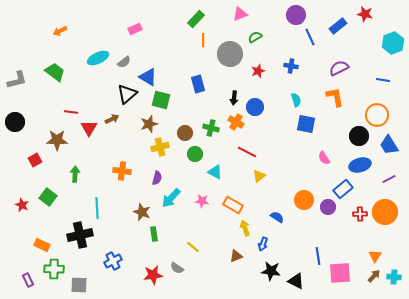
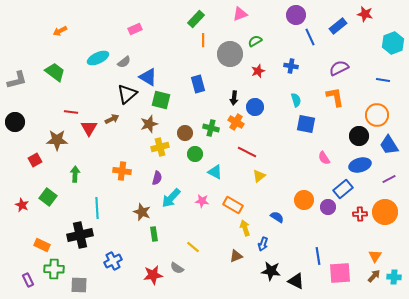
green semicircle at (255, 37): moved 4 px down
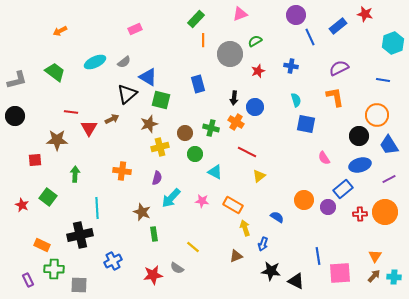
cyan ellipse at (98, 58): moved 3 px left, 4 px down
black circle at (15, 122): moved 6 px up
red square at (35, 160): rotated 24 degrees clockwise
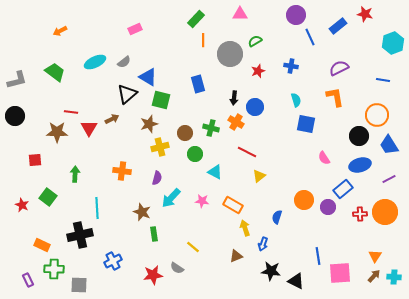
pink triangle at (240, 14): rotated 21 degrees clockwise
brown star at (57, 140): moved 8 px up
blue semicircle at (277, 217): rotated 104 degrees counterclockwise
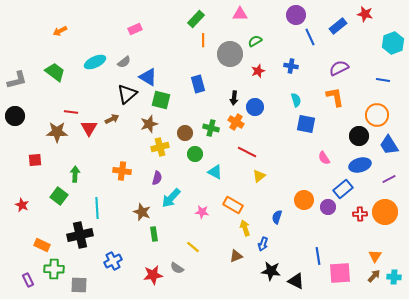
green square at (48, 197): moved 11 px right, 1 px up
pink star at (202, 201): moved 11 px down
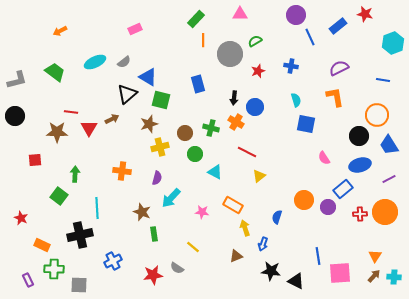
red star at (22, 205): moved 1 px left, 13 px down
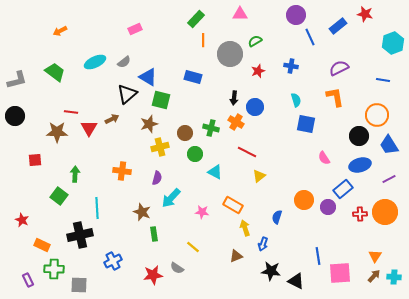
blue rectangle at (198, 84): moved 5 px left, 7 px up; rotated 60 degrees counterclockwise
red star at (21, 218): moved 1 px right, 2 px down
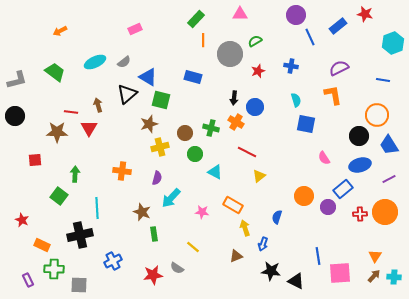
orange L-shape at (335, 97): moved 2 px left, 2 px up
brown arrow at (112, 119): moved 14 px left, 14 px up; rotated 80 degrees counterclockwise
orange circle at (304, 200): moved 4 px up
